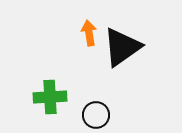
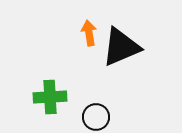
black triangle: moved 1 px left; rotated 12 degrees clockwise
black circle: moved 2 px down
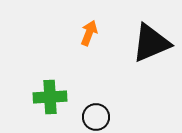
orange arrow: rotated 30 degrees clockwise
black triangle: moved 30 px right, 4 px up
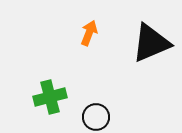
green cross: rotated 12 degrees counterclockwise
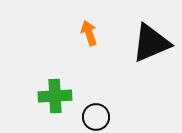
orange arrow: rotated 40 degrees counterclockwise
green cross: moved 5 px right, 1 px up; rotated 12 degrees clockwise
